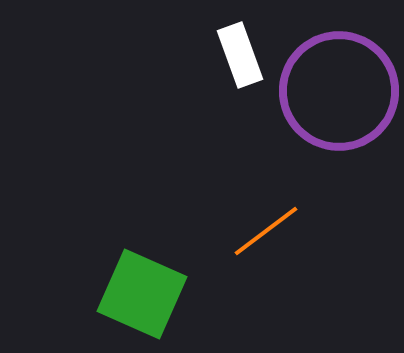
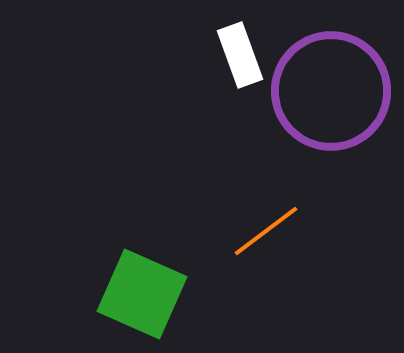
purple circle: moved 8 px left
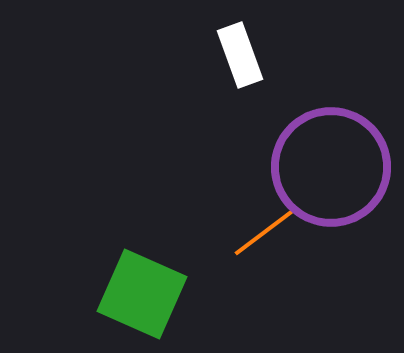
purple circle: moved 76 px down
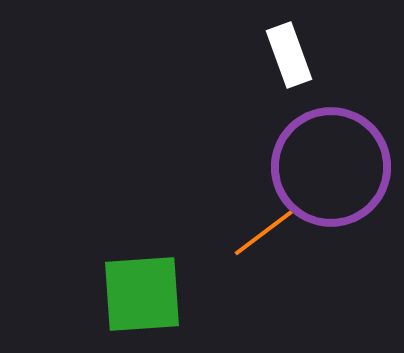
white rectangle: moved 49 px right
green square: rotated 28 degrees counterclockwise
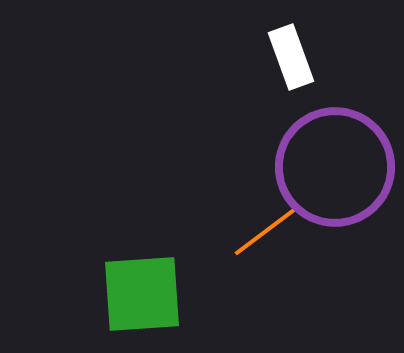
white rectangle: moved 2 px right, 2 px down
purple circle: moved 4 px right
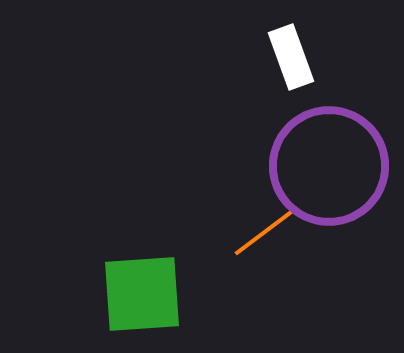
purple circle: moved 6 px left, 1 px up
